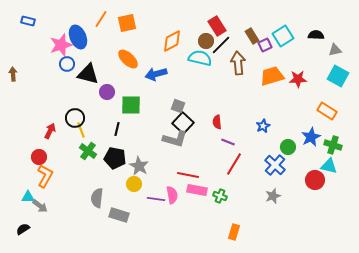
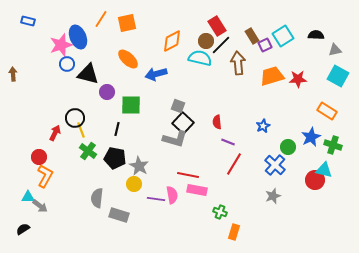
red arrow at (50, 131): moved 5 px right, 2 px down
cyan triangle at (329, 166): moved 5 px left, 4 px down
green cross at (220, 196): moved 16 px down
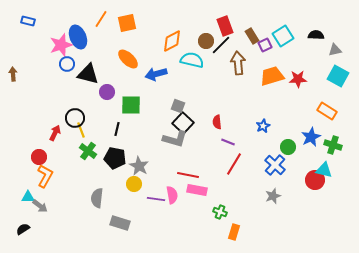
red rectangle at (217, 26): moved 8 px right; rotated 12 degrees clockwise
cyan semicircle at (200, 58): moved 8 px left, 2 px down
gray rectangle at (119, 215): moved 1 px right, 8 px down
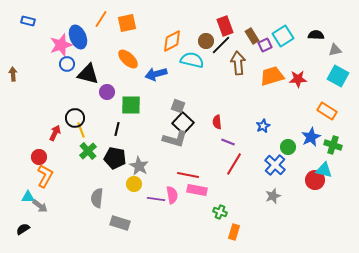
green cross at (88, 151): rotated 12 degrees clockwise
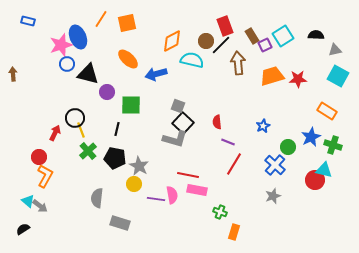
cyan triangle at (28, 197): moved 4 px down; rotated 40 degrees clockwise
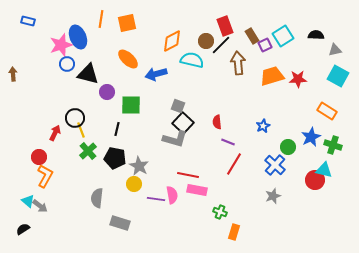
orange line at (101, 19): rotated 24 degrees counterclockwise
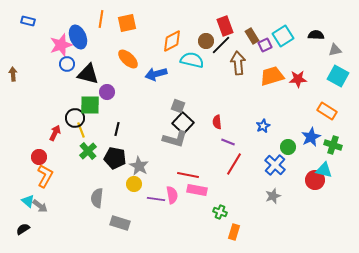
green square at (131, 105): moved 41 px left
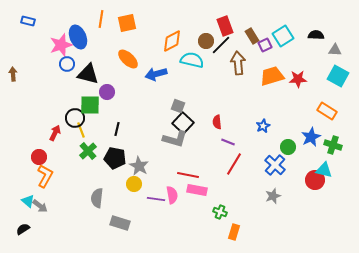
gray triangle at (335, 50): rotated 16 degrees clockwise
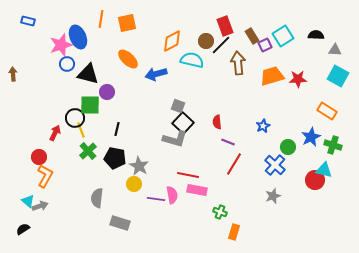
gray arrow at (40, 206): rotated 56 degrees counterclockwise
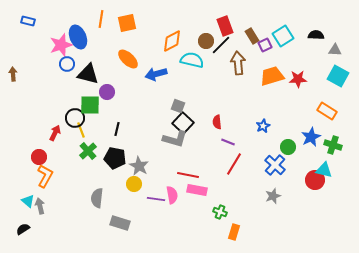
gray arrow at (40, 206): rotated 84 degrees counterclockwise
